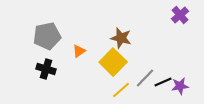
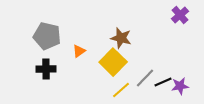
gray pentagon: rotated 24 degrees clockwise
black cross: rotated 18 degrees counterclockwise
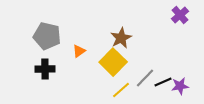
brown star: rotated 30 degrees clockwise
black cross: moved 1 px left
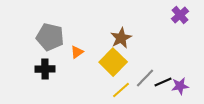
gray pentagon: moved 3 px right, 1 px down
orange triangle: moved 2 px left, 1 px down
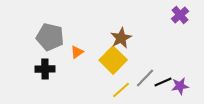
yellow square: moved 2 px up
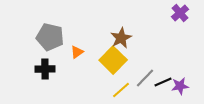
purple cross: moved 2 px up
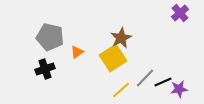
yellow square: moved 2 px up; rotated 12 degrees clockwise
black cross: rotated 18 degrees counterclockwise
purple star: moved 1 px left, 3 px down
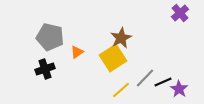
purple star: rotated 30 degrees counterclockwise
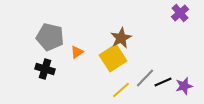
black cross: rotated 36 degrees clockwise
purple star: moved 5 px right, 3 px up; rotated 24 degrees clockwise
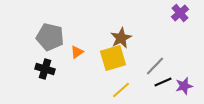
yellow square: rotated 16 degrees clockwise
gray line: moved 10 px right, 12 px up
